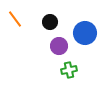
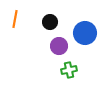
orange line: rotated 48 degrees clockwise
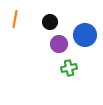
blue circle: moved 2 px down
purple circle: moved 2 px up
green cross: moved 2 px up
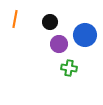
green cross: rotated 21 degrees clockwise
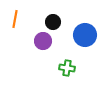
black circle: moved 3 px right
purple circle: moved 16 px left, 3 px up
green cross: moved 2 px left
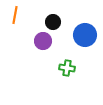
orange line: moved 4 px up
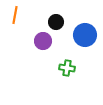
black circle: moved 3 px right
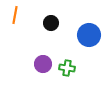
black circle: moved 5 px left, 1 px down
blue circle: moved 4 px right
purple circle: moved 23 px down
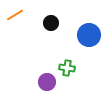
orange line: rotated 48 degrees clockwise
purple circle: moved 4 px right, 18 px down
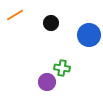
green cross: moved 5 px left
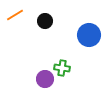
black circle: moved 6 px left, 2 px up
purple circle: moved 2 px left, 3 px up
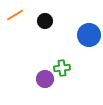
green cross: rotated 14 degrees counterclockwise
